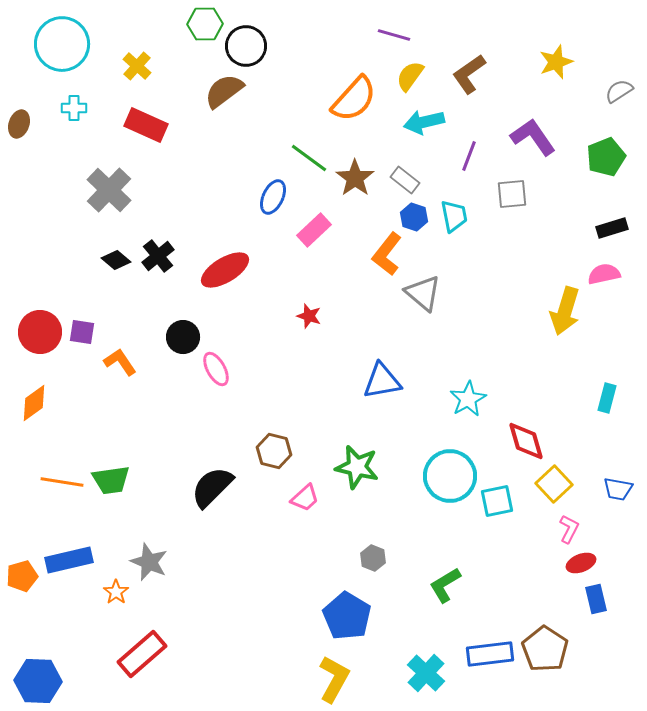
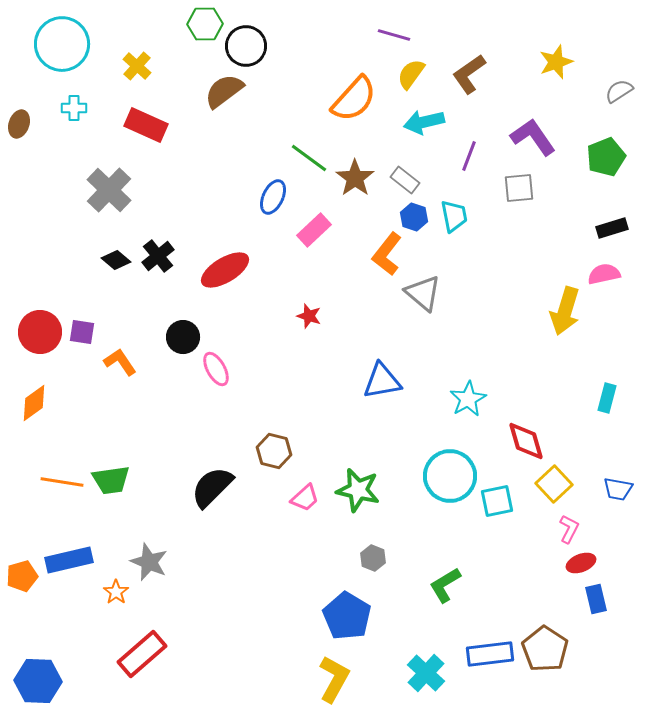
yellow semicircle at (410, 76): moved 1 px right, 2 px up
gray square at (512, 194): moved 7 px right, 6 px up
green star at (357, 467): moved 1 px right, 23 px down
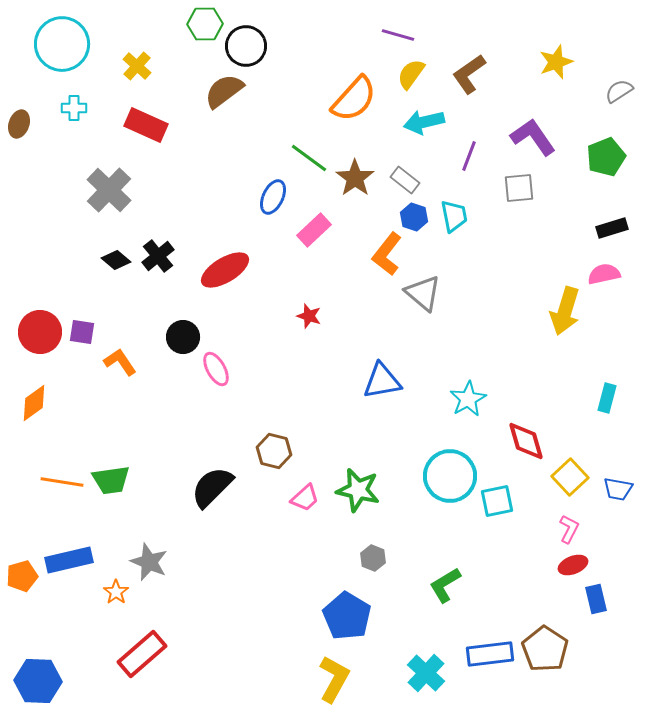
purple line at (394, 35): moved 4 px right
yellow square at (554, 484): moved 16 px right, 7 px up
red ellipse at (581, 563): moved 8 px left, 2 px down
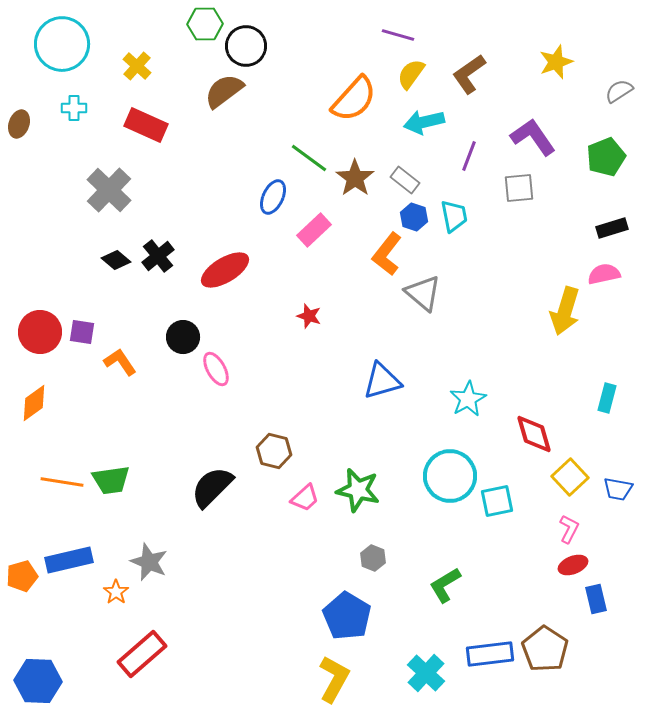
blue triangle at (382, 381): rotated 6 degrees counterclockwise
red diamond at (526, 441): moved 8 px right, 7 px up
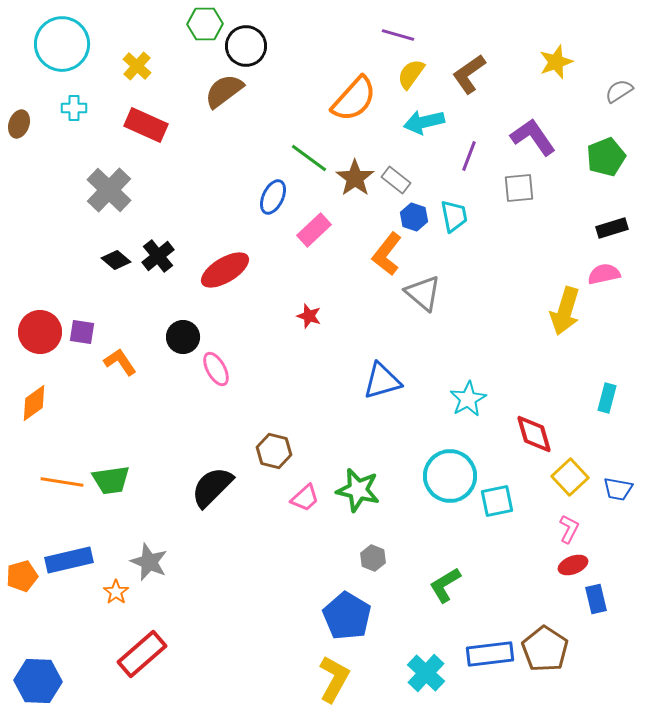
gray rectangle at (405, 180): moved 9 px left
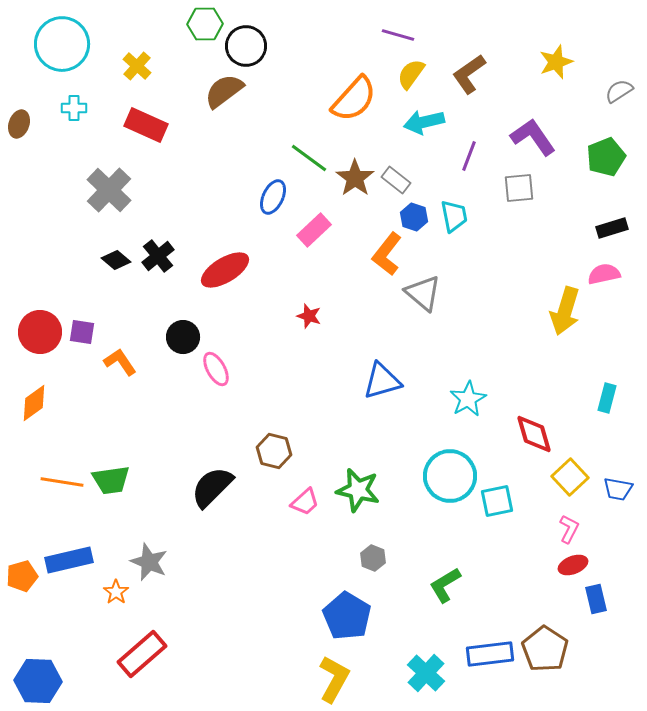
pink trapezoid at (305, 498): moved 4 px down
